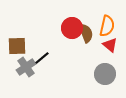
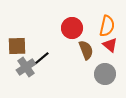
brown semicircle: moved 17 px down
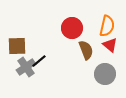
black line: moved 3 px left, 3 px down
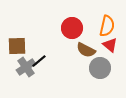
brown semicircle: rotated 138 degrees clockwise
gray circle: moved 5 px left, 6 px up
